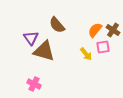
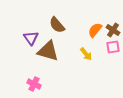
pink square: moved 10 px right
brown triangle: moved 4 px right
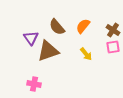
brown semicircle: moved 2 px down
orange semicircle: moved 12 px left, 4 px up
brown triangle: rotated 35 degrees counterclockwise
pink cross: rotated 16 degrees counterclockwise
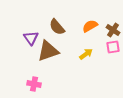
orange semicircle: moved 7 px right; rotated 21 degrees clockwise
yellow arrow: rotated 88 degrees counterclockwise
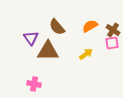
pink square: moved 1 px left, 4 px up
brown triangle: rotated 20 degrees clockwise
